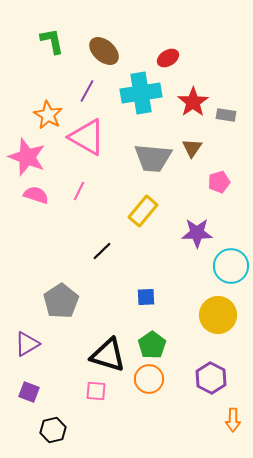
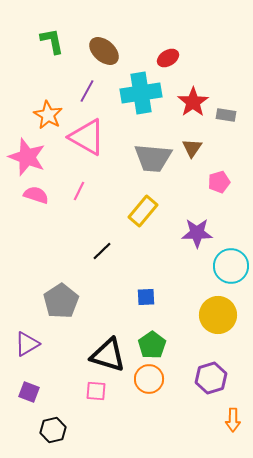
purple hexagon: rotated 16 degrees clockwise
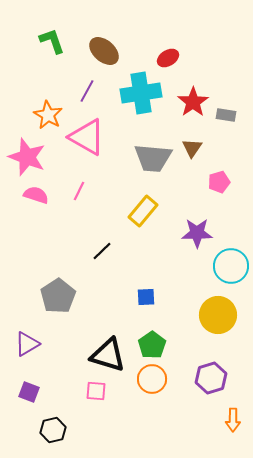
green L-shape: rotated 8 degrees counterclockwise
gray pentagon: moved 3 px left, 5 px up
orange circle: moved 3 px right
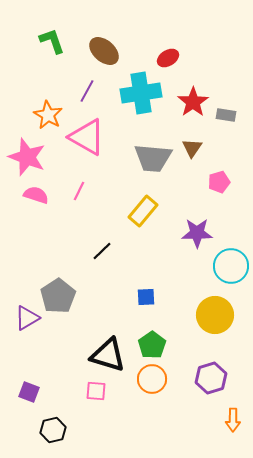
yellow circle: moved 3 px left
purple triangle: moved 26 px up
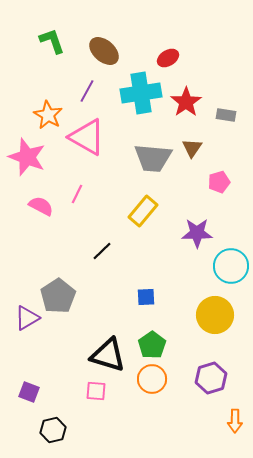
red star: moved 7 px left
pink line: moved 2 px left, 3 px down
pink semicircle: moved 5 px right, 11 px down; rotated 10 degrees clockwise
orange arrow: moved 2 px right, 1 px down
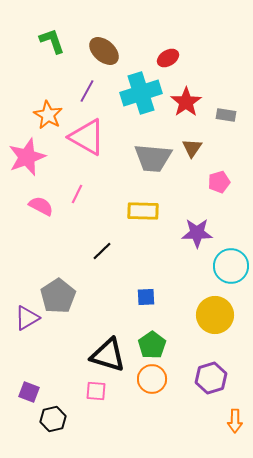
cyan cross: rotated 9 degrees counterclockwise
pink star: rotated 30 degrees clockwise
yellow rectangle: rotated 52 degrees clockwise
black hexagon: moved 11 px up
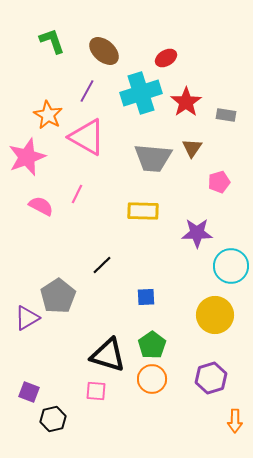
red ellipse: moved 2 px left
black line: moved 14 px down
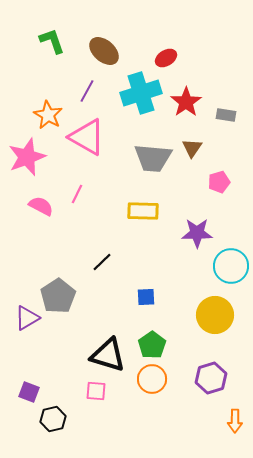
black line: moved 3 px up
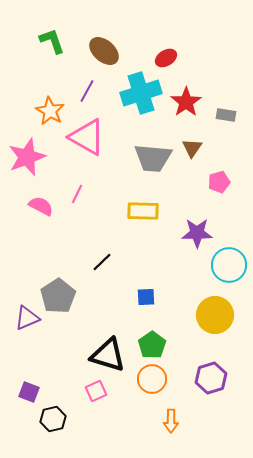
orange star: moved 2 px right, 4 px up
cyan circle: moved 2 px left, 1 px up
purple triangle: rotated 8 degrees clockwise
pink square: rotated 30 degrees counterclockwise
orange arrow: moved 64 px left
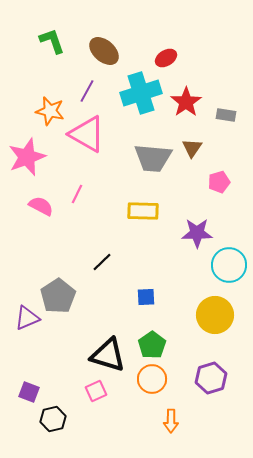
orange star: rotated 16 degrees counterclockwise
pink triangle: moved 3 px up
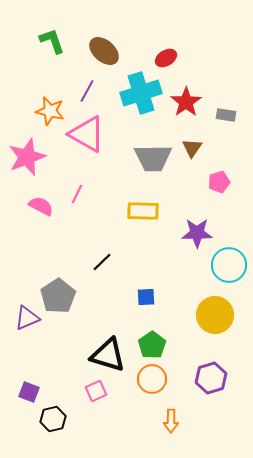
gray trapezoid: rotated 6 degrees counterclockwise
